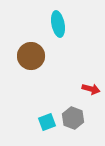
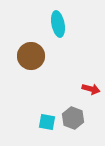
cyan square: rotated 30 degrees clockwise
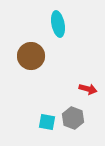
red arrow: moved 3 px left
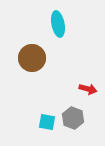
brown circle: moved 1 px right, 2 px down
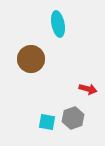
brown circle: moved 1 px left, 1 px down
gray hexagon: rotated 20 degrees clockwise
